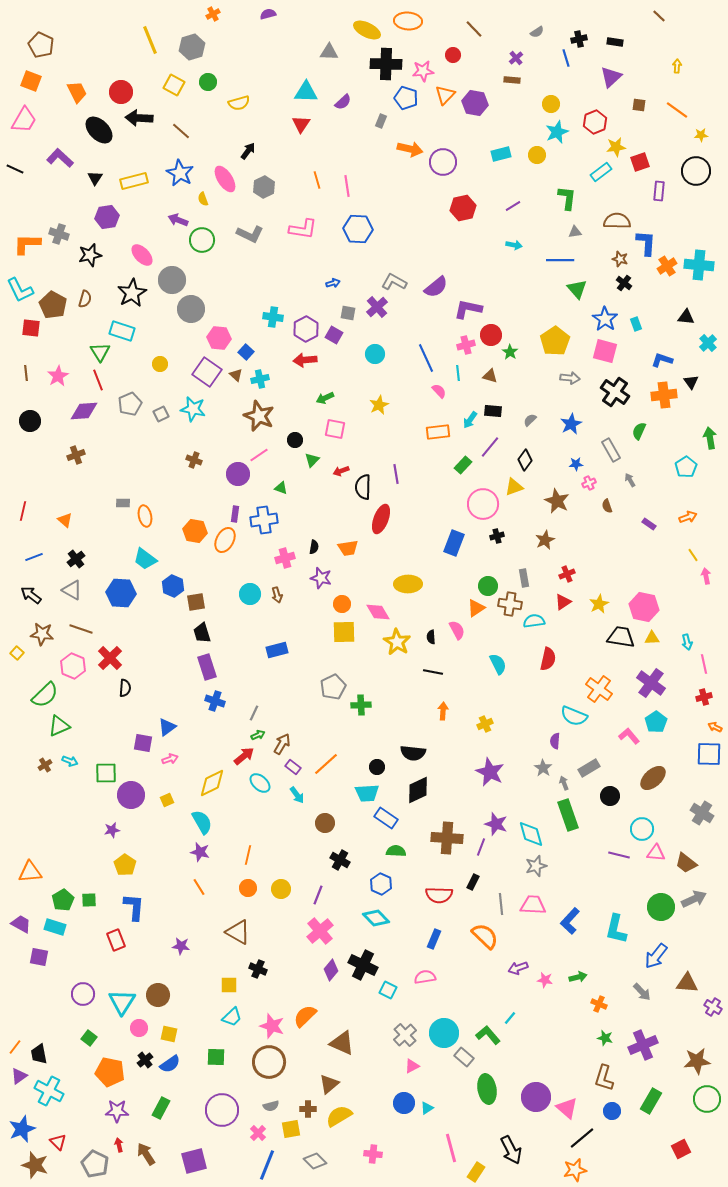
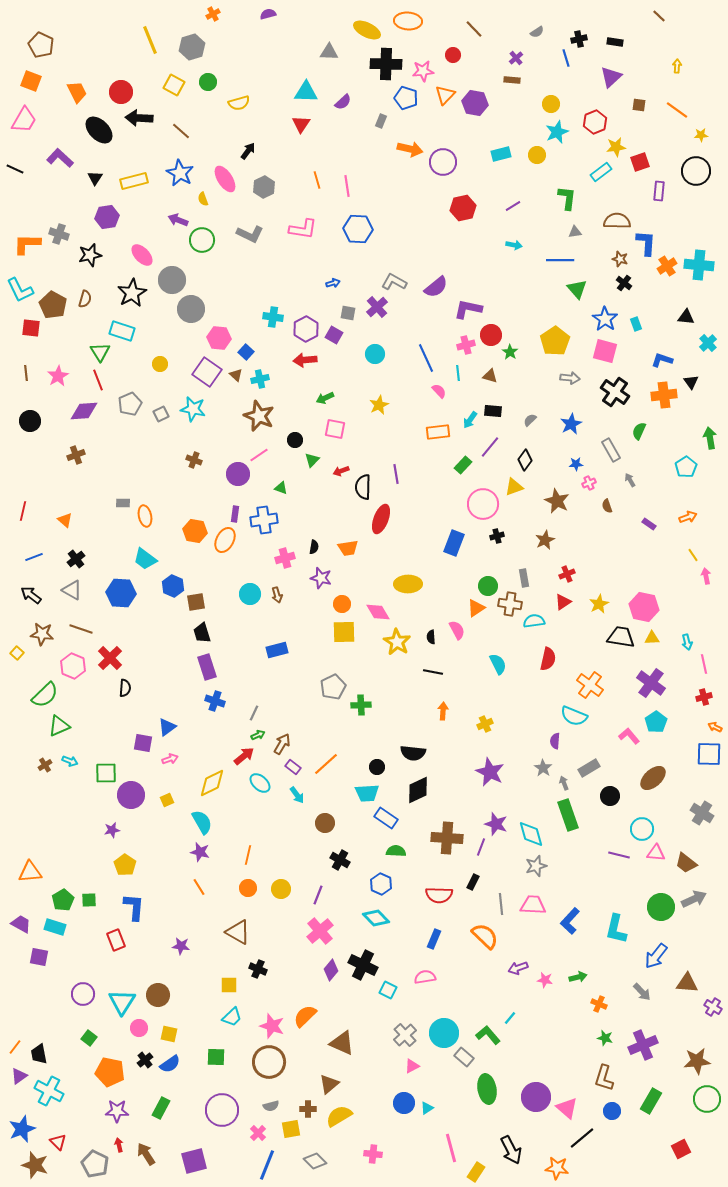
orange cross at (599, 689): moved 9 px left, 4 px up
orange star at (575, 1170): moved 18 px left, 2 px up; rotated 20 degrees clockwise
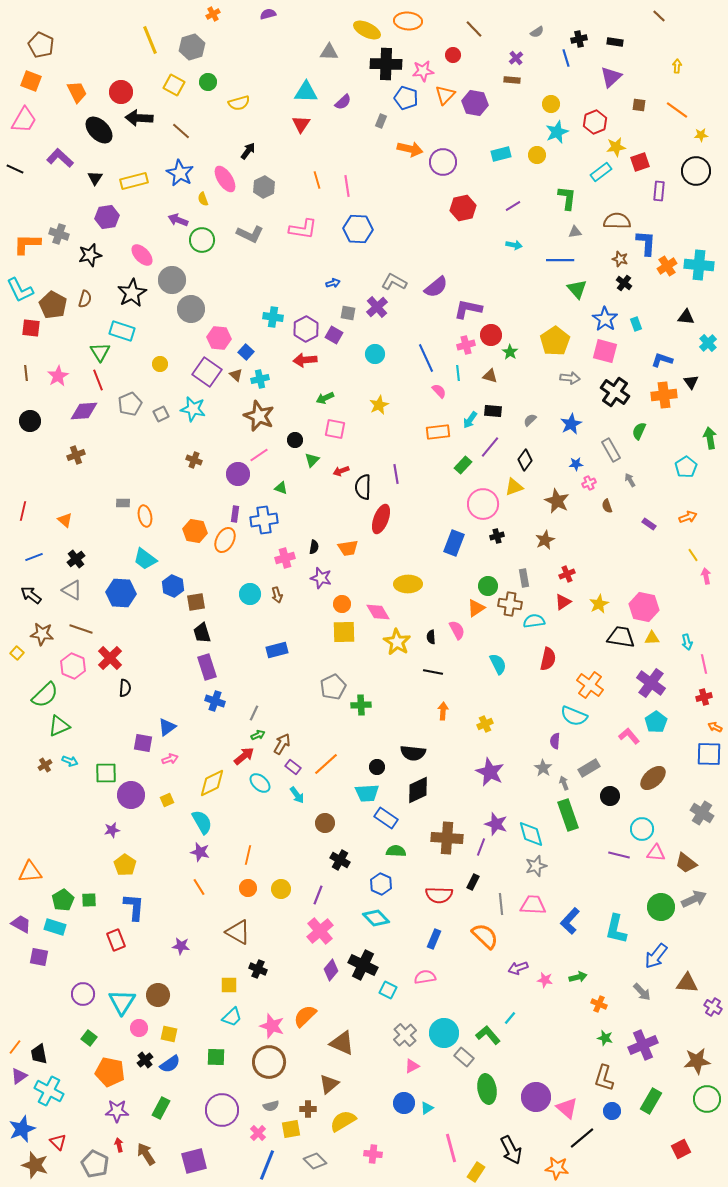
yellow semicircle at (339, 1116): moved 4 px right, 5 px down
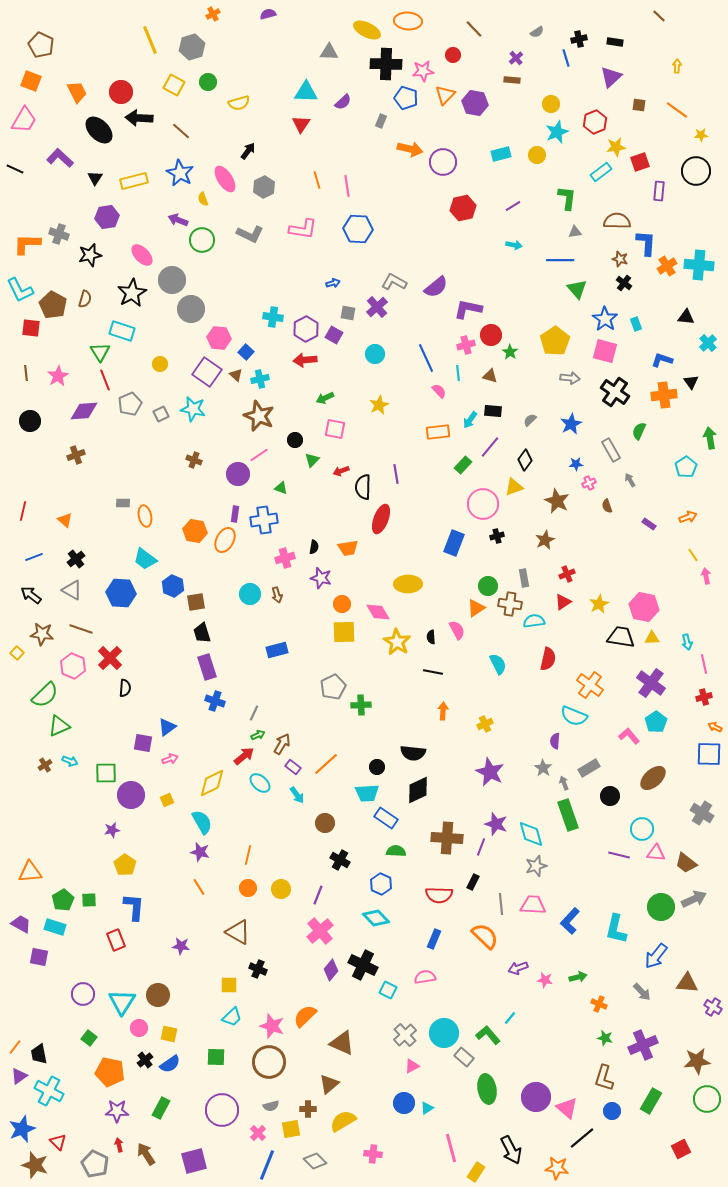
red line at (98, 380): moved 7 px right
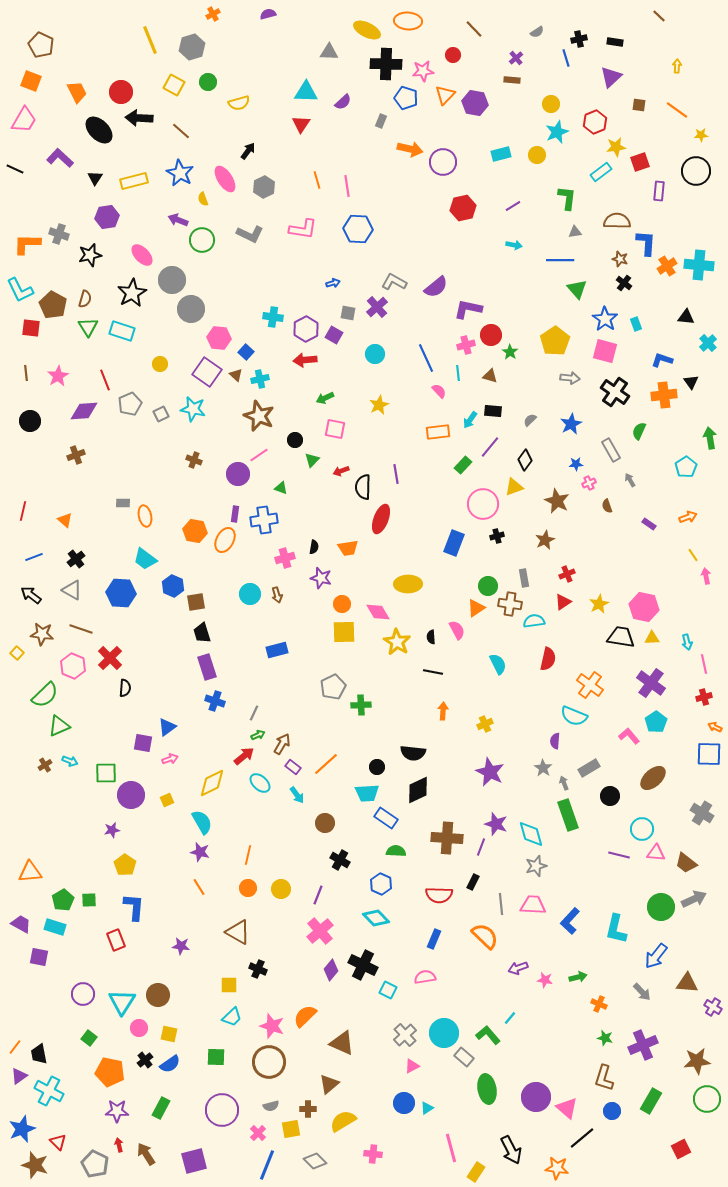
green triangle at (100, 352): moved 12 px left, 25 px up
